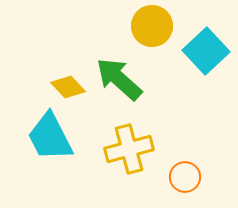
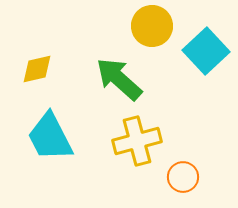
yellow diamond: moved 31 px left, 18 px up; rotated 60 degrees counterclockwise
yellow cross: moved 8 px right, 8 px up
orange circle: moved 2 px left
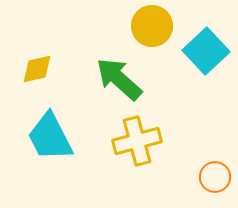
orange circle: moved 32 px right
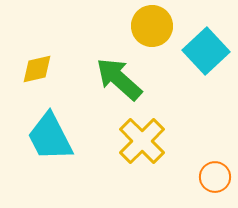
yellow cross: moved 5 px right; rotated 30 degrees counterclockwise
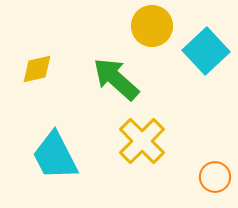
green arrow: moved 3 px left
cyan trapezoid: moved 5 px right, 19 px down
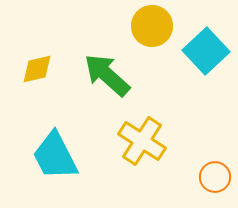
green arrow: moved 9 px left, 4 px up
yellow cross: rotated 12 degrees counterclockwise
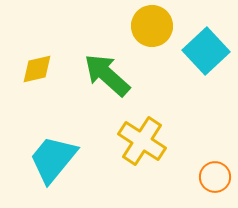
cyan trapezoid: moved 2 px left, 3 px down; rotated 66 degrees clockwise
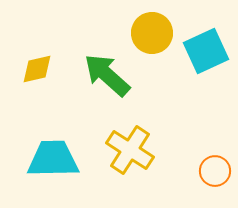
yellow circle: moved 7 px down
cyan square: rotated 18 degrees clockwise
yellow cross: moved 12 px left, 9 px down
cyan trapezoid: rotated 50 degrees clockwise
orange circle: moved 6 px up
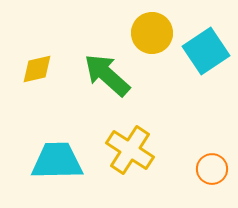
cyan square: rotated 9 degrees counterclockwise
cyan trapezoid: moved 4 px right, 2 px down
orange circle: moved 3 px left, 2 px up
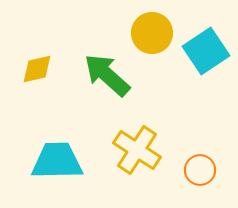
yellow cross: moved 7 px right
orange circle: moved 12 px left, 1 px down
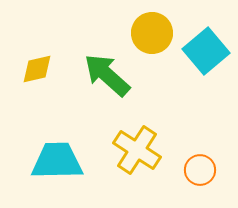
cyan square: rotated 6 degrees counterclockwise
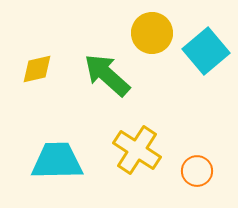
orange circle: moved 3 px left, 1 px down
